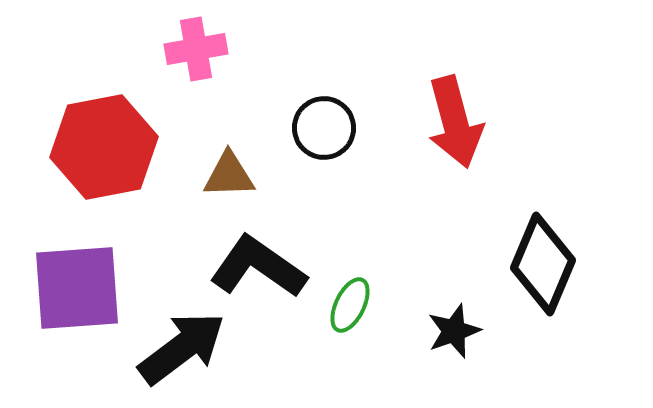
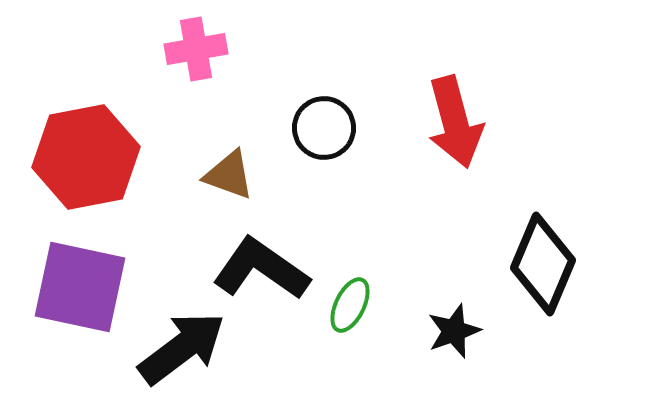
red hexagon: moved 18 px left, 10 px down
brown triangle: rotated 22 degrees clockwise
black L-shape: moved 3 px right, 2 px down
purple square: moved 3 px right, 1 px up; rotated 16 degrees clockwise
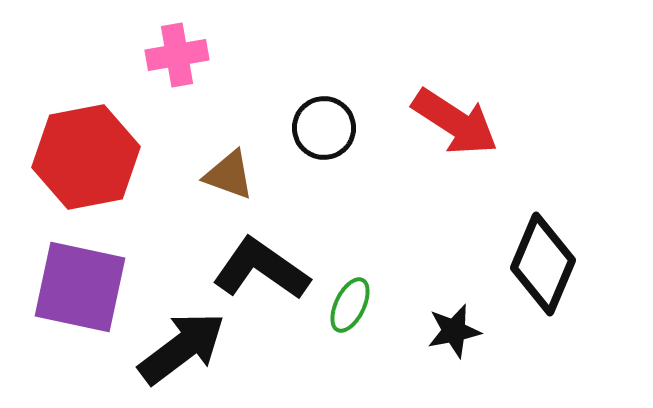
pink cross: moved 19 px left, 6 px down
red arrow: rotated 42 degrees counterclockwise
black star: rotated 8 degrees clockwise
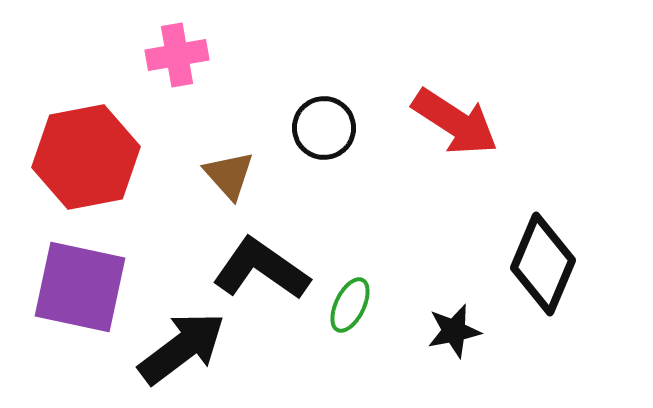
brown triangle: rotated 28 degrees clockwise
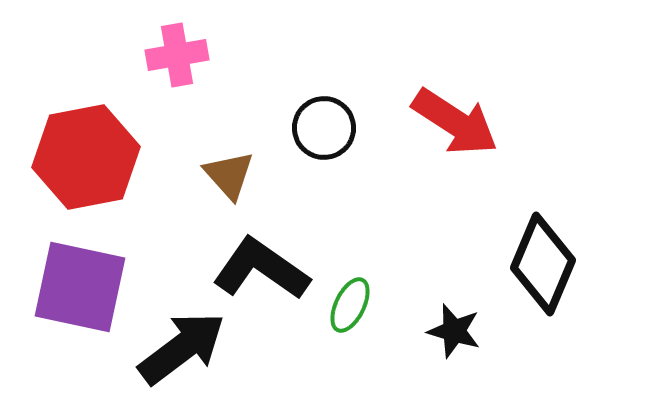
black star: rotated 28 degrees clockwise
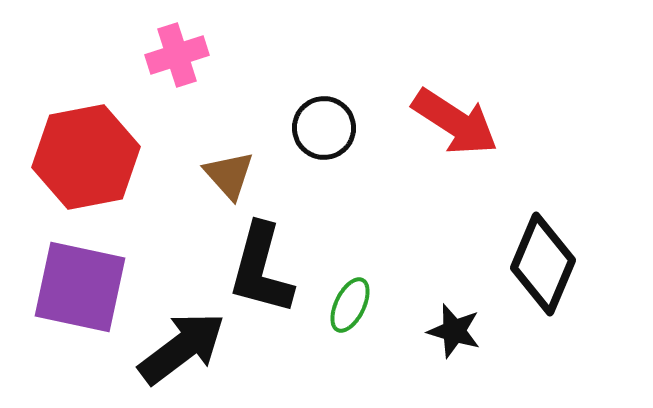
pink cross: rotated 8 degrees counterclockwise
black L-shape: rotated 110 degrees counterclockwise
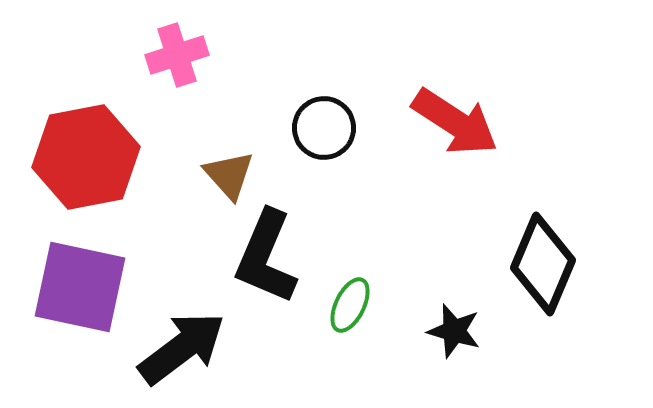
black L-shape: moved 5 px right, 12 px up; rotated 8 degrees clockwise
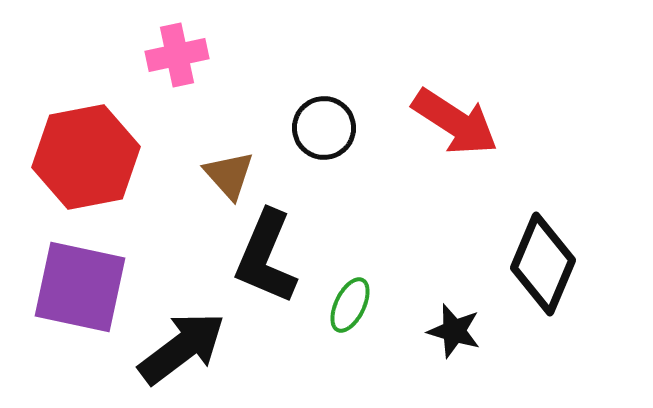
pink cross: rotated 6 degrees clockwise
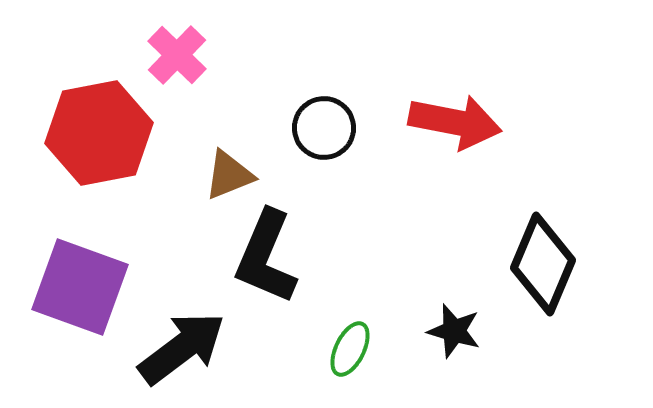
pink cross: rotated 34 degrees counterclockwise
red arrow: rotated 22 degrees counterclockwise
red hexagon: moved 13 px right, 24 px up
brown triangle: rotated 50 degrees clockwise
purple square: rotated 8 degrees clockwise
green ellipse: moved 44 px down
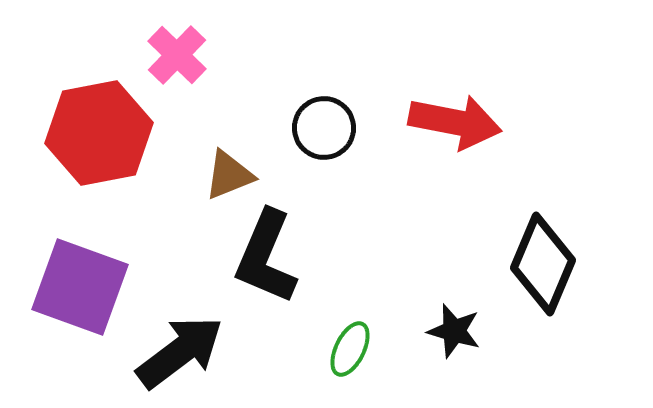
black arrow: moved 2 px left, 4 px down
